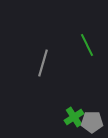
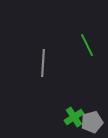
gray line: rotated 12 degrees counterclockwise
gray pentagon: rotated 15 degrees counterclockwise
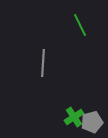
green line: moved 7 px left, 20 px up
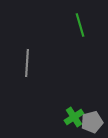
green line: rotated 10 degrees clockwise
gray line: moved 16 px left
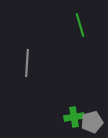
green cross: rotated 24 degrees clockwise
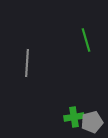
green line: moved 6 px right, 15 px down
